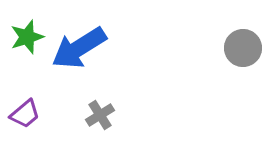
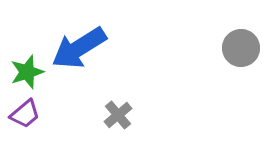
green star: moved 35 px down
gray circle: moved 2 px left
gray cross: moved 18 px right; rotated 8 degrees counterclockwise
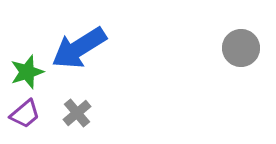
gray cross: moved 41 px left, 2 px up
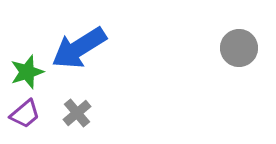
gray circle: moved 2 px left
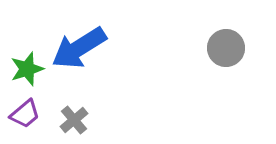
gray circle: moved 13 px left
green star: moved 3 px up
gray cross: moved 3 px left, 7 px down
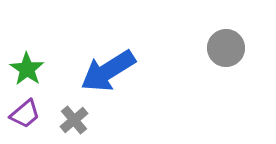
blue arrow: moved 29 px right, 23 px down
green star: rotated 20 degrees counterclockwise
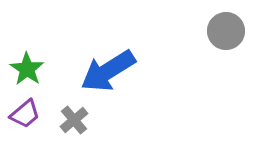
gray circle: moved 17 px up
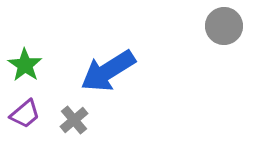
gray circle: moved 2 px left, 5 px up
green star: moved 2 px left, 4 px up
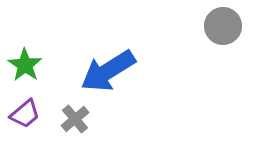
gray circle: moved 1 px left
gray cross: moved 1 px right, 1 px up
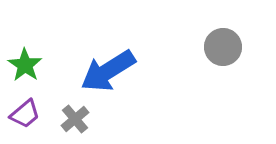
gray circle: moved 21 px down
